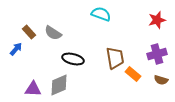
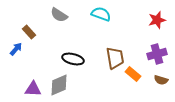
gray semicircle: moved 6 px right, 18 px up
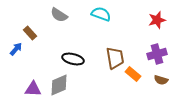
brown rectangle: moved 1 px right, 1 px down
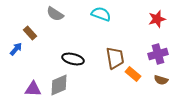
gray semicircle: moved 4 px left, 1 px up
red star: moved 1 px up
purple cross: moved 1 px right
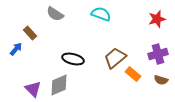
brown trapezoid: rotated 120 degrees counterclockwise
purple triangle: rotated 42 degrees clockwise
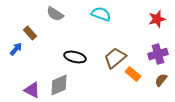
black ellipse: moved 2 px right, 2 px up
brown semicircle: rotated 112 degrees clockwise
purple triangle: moved 1 px left, 1 px down; rotated 18 degrees counterclockwise
